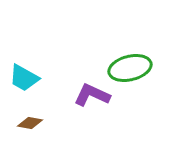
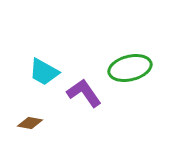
cyan trapezoid: moved 20 px right, 6 px up
purple L-shape: moved 8 px left, 2 px up; rotated 30 degrees clockwise
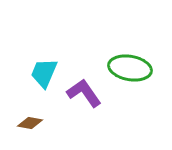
green ellipse: rotated 24 degrees clockwise
cyan trapezoid: moved 1 px down; rotated 84 degrees clockwise
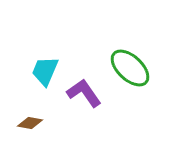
green ellipse: rotated 33 degrees clockwise
cyan trapezoid: moved 1 px right, 2 px up
